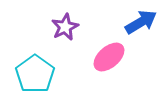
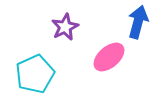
blue arrow: moved 3 px left; rotated 44 degrees counterclockwise
cyan pentagon: rotated 12 degrees clockwise
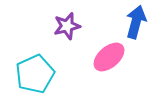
blue arrow: moved 2 px left
purple star: moved 2 px right, 1 px up; rotated 12 degrees clockwise
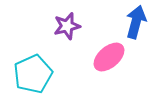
cyan pentagon: moved 2 px left
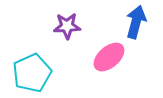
purple star: rotated 12 degrees clockwise
cyan pentagon: moved 1 px left, 1 px up
